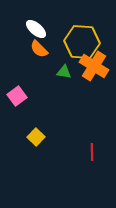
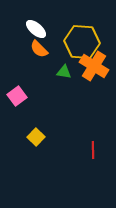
red line: moved 1 px right, 2 px up
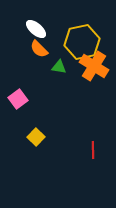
yellow hexagon: rotated 16 degrees counterclockwise
green triangle: moved 5 px left, 5 px up
pink square: moved 1 px right, 3 px down
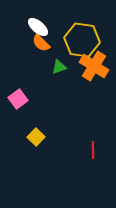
white ellipse: moved 2 px right, 2 px up
yellow hexagon: moved 2 px up; rotated 20 degrees clockwise
orange semicircle: moved 2 px right, 6 px up
green triangle: rotated 28 degrees counterclockwise
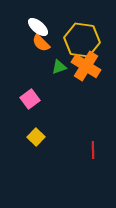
orange cross: moved 8 px left
pink square: moved 12 px right
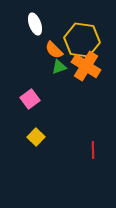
white ellipse: moved 3 px left, 3 px up; rotated 30 degrees clockwise
orange semicircle: moved 13 px right, 7 px down
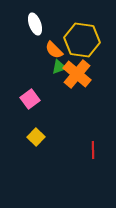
orange cross: moved 9 px left, 8 px down; rotated 8 degrees clockwise
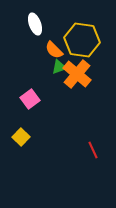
yellow square: moved 15 px left
red line: rotated 24 degrees counterclockwise
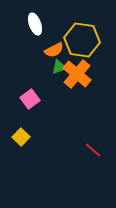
orange semicircle: rotated 72 degrees counterclockwise
red line: rotated 24 degrees counterclockwise
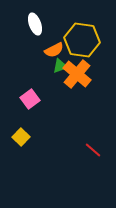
green triangle: moved 1 px right, 1 px up
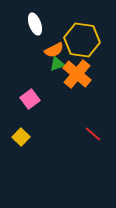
green triangle: moved 3 px left, 2 px up
red line: moved 16 px up
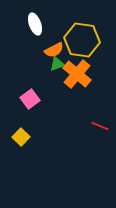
red line: moved 7 px right, 8 px up; rotated 18 degrees counterclockwise
